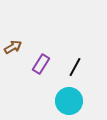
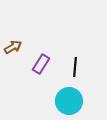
black line: rotated 24 degrees counterclockwise
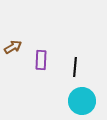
purple rectangle: moved 4 px up; rotated 30 degrees counterclockwise
cyan circle: moved 13 px right
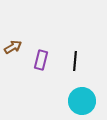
purple rectangle: rotated 12 degrees clockwise
black line: moved 6 px up
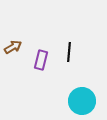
black line: moved 6 px left, 9 px up
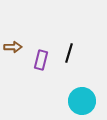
brown arrow: rotated 30 degrees clockwise
black line: moved 1 px down; rotated 12 degrees clockwise
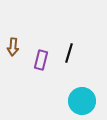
brown arrow: rotated 96 degrees clockwise
